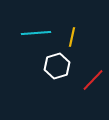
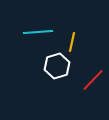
cyan line: moved 2 px right, 1 px up
yellow line: moved 5 px down
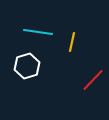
cyan line: rotated 12 degrees clockwise
white hexagon: moved 30 px left
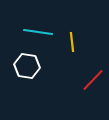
yellow line: rotated 18 degrees counterclockwise
white hexagon: rotated 25 degrees clockwise
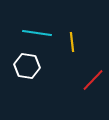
cyan line: moved 1 px left, 1 px down
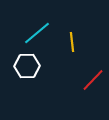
cyan line: rotated 48 degrees counterclockwise
white hexagon: rotated 10 degrees counterclockwise
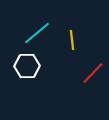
yellow line: moved 2 px up
red line: moved 7 px up
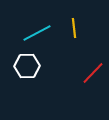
cyan line: rotated 12 degrees clockwise
yellow line: moved 2 px right, 12 px up
